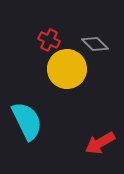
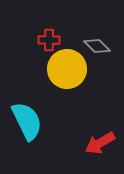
red cross: rotated 25 degrees counterclockwise
gray diamond: moved 2 px right, 2 px down
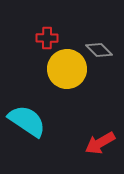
red cross: moved 2 px left, 2 px up
gray diamond: moved 2 px right, 4 px down
cyan semicircle: rotated 30 degrees counterclockwise
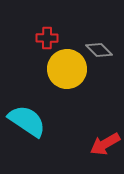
red arrow: moved 5 px right, 1 px down
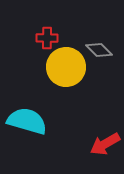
yellow circle: moved 1 px left, 2 px up
cyan semicircle: rotated 18 degrees counterclockwise
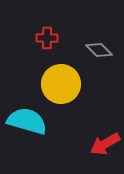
yellow circle: moved 5 px left, 17 px down
